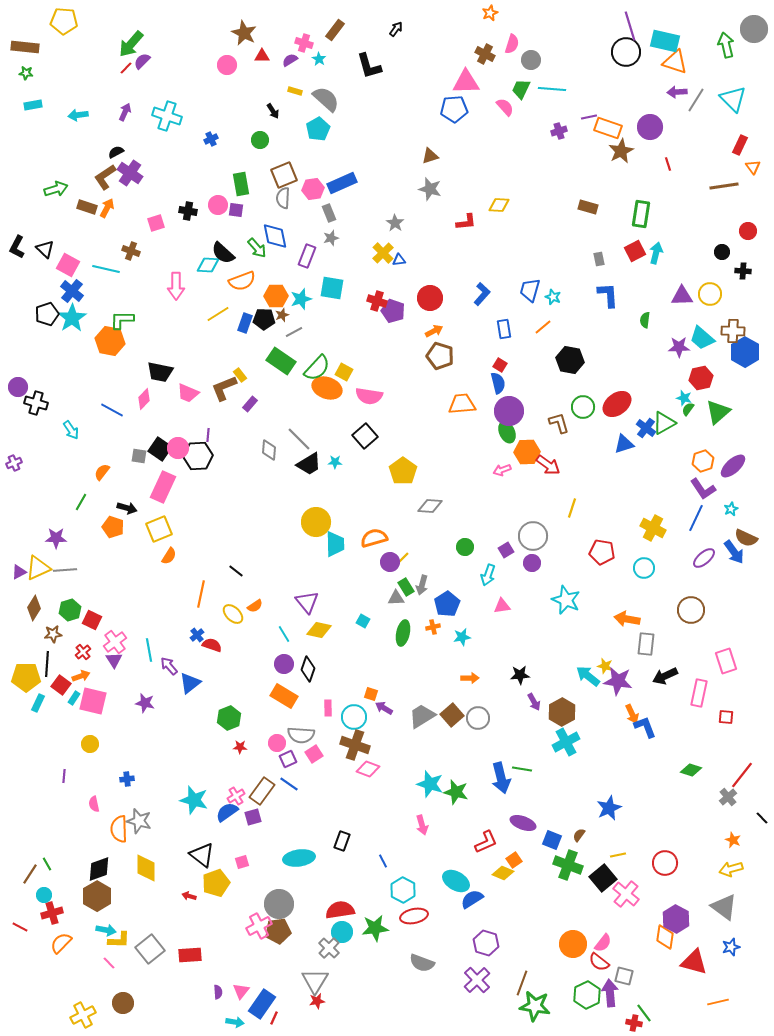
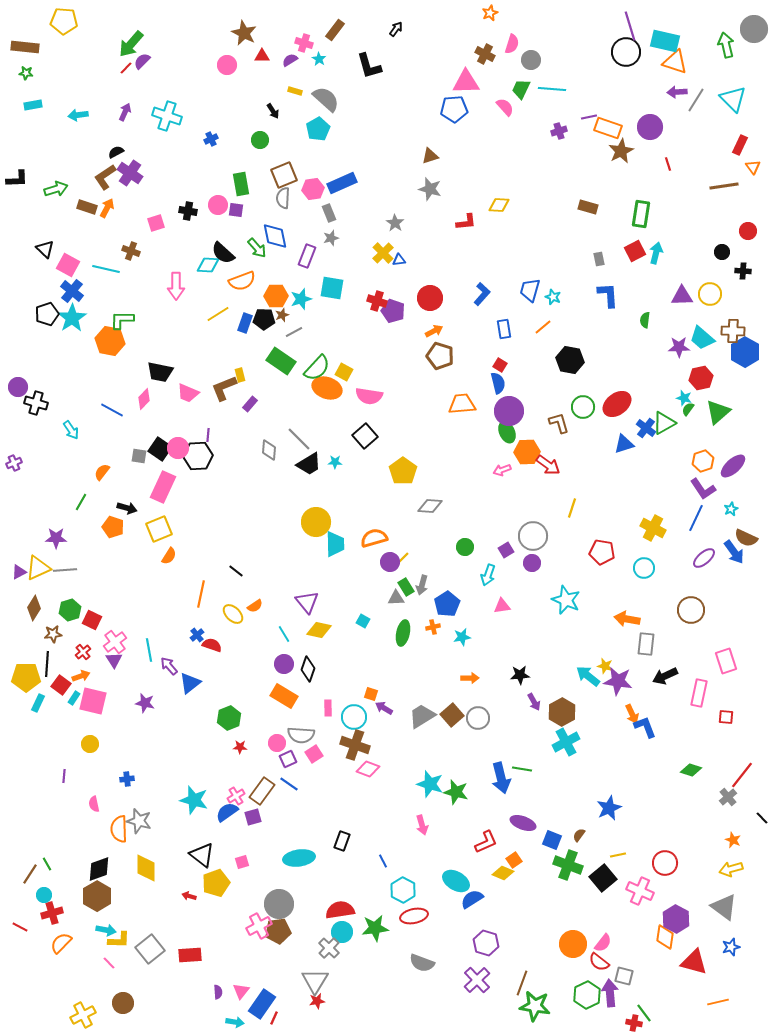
black L-shape at (17, 247): moved 68 px up; rotated 120 degrees counterclockwise
yellow rectangle at (240, 375): rotated 24 degrees clockwise
pink cross at (626, 894): moved 14 px right, 3 px up; rotated 16 degrees counterclockwise
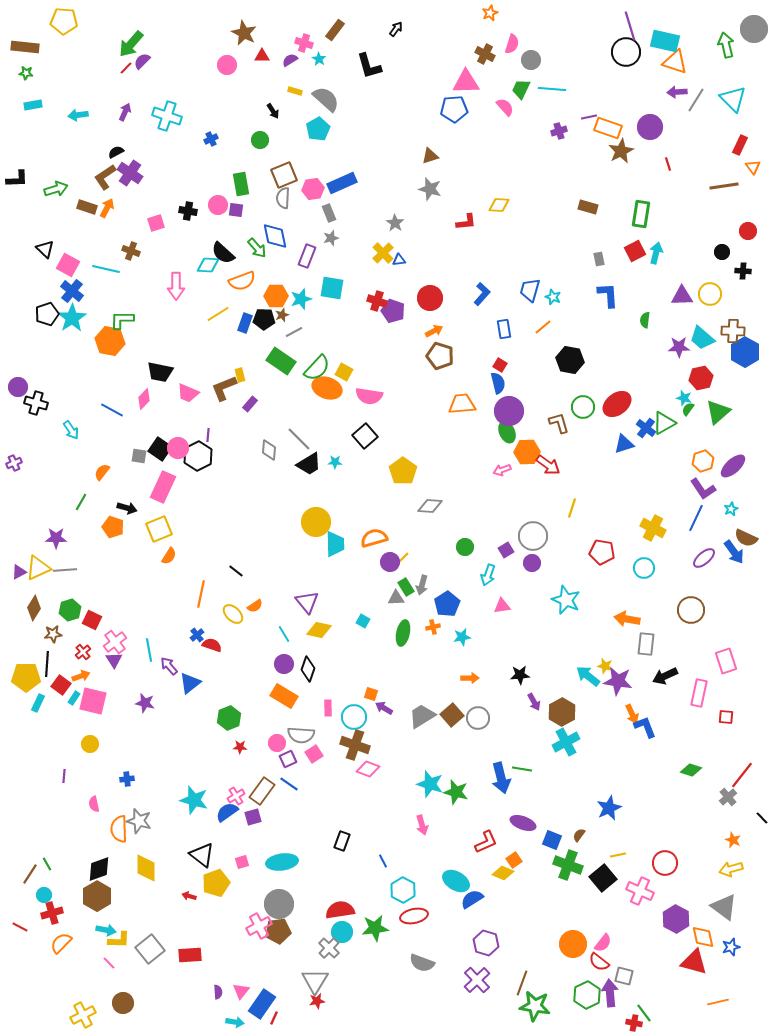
black hexagon at (198, 456): rotated 24 degrees counterclockwise
cyan ellipse at (299, 858): moved 17 px left, 4 px down
orange diamond at (665, 937): moved 38 px right; rotated 20 degrees counterclockwise
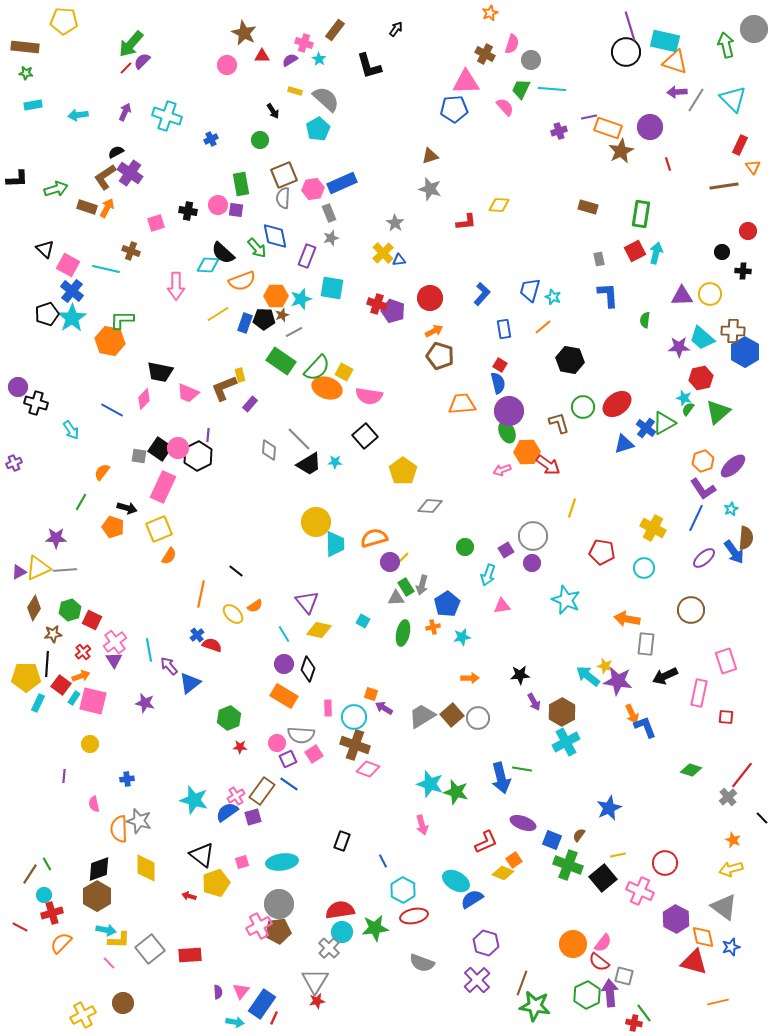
red cross at (377, 301): moved 3 px down
brown semicircle at (746, 538): rotated 110 degrees counterclockwise
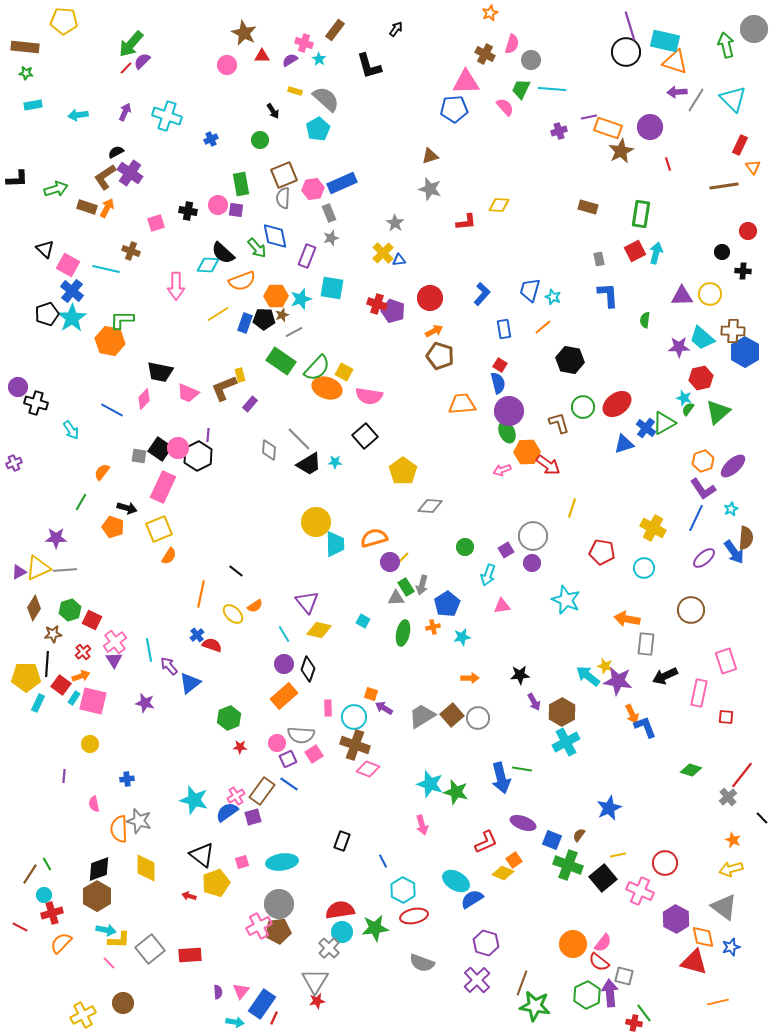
orange rectangle at (284, 696): rotated 72 degrees counterclockwise
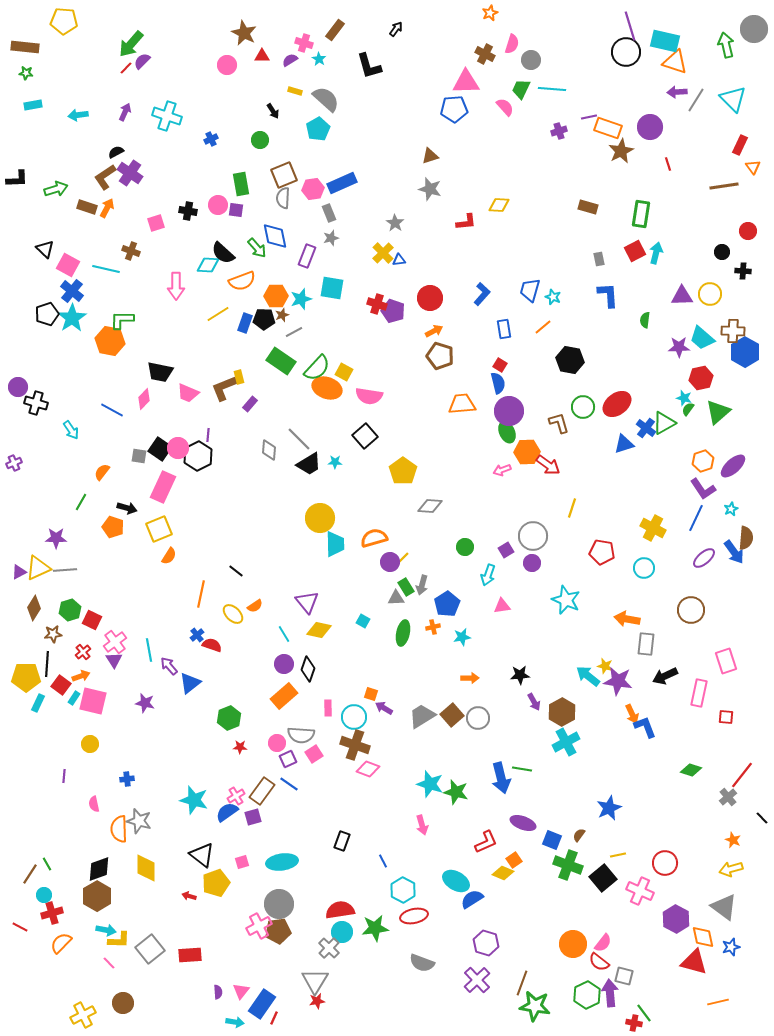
yellow rectangle at (240, 375): moved 1 px left, 2 px down
yellow circle at (316, 522): moved 4 px right, 4 px up
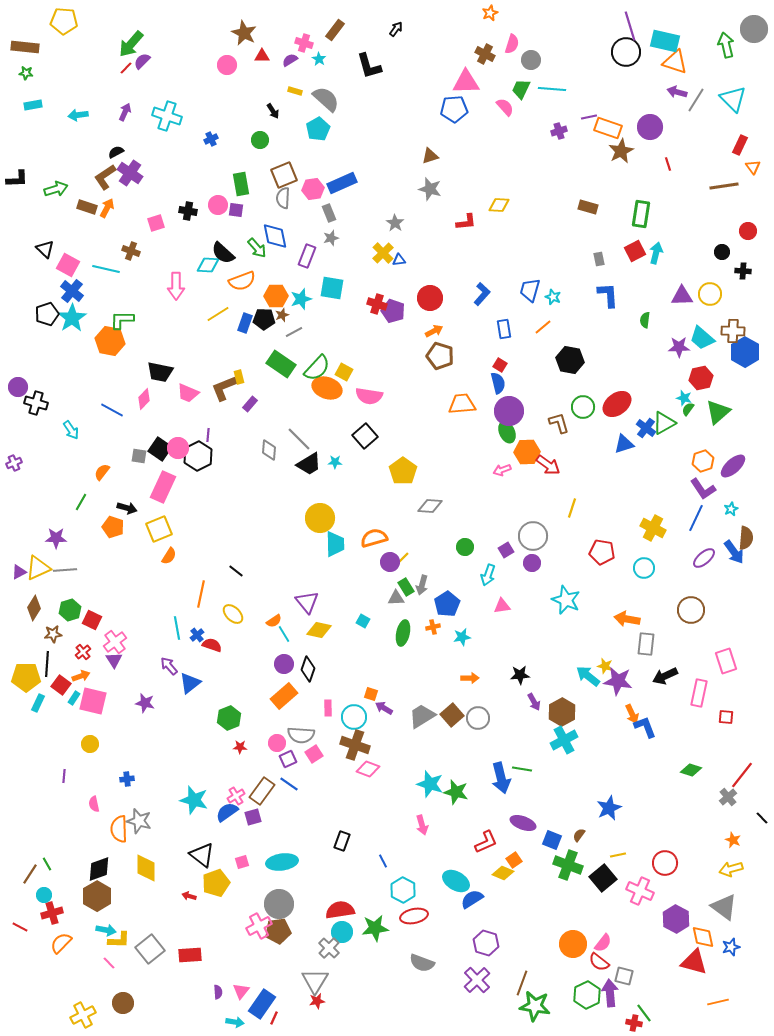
purple arrow at (677, 92): rotated 18 degrees clockwise
green rectangle at (281, 361): moved 3 px down
orange semicircle at (255, 606): moved 19 px right, 15 px down
cyan line at (149, 650): moved 28 px right, 22 px up
cyan cross at (566, 742): moved 2 px left, 2 px up
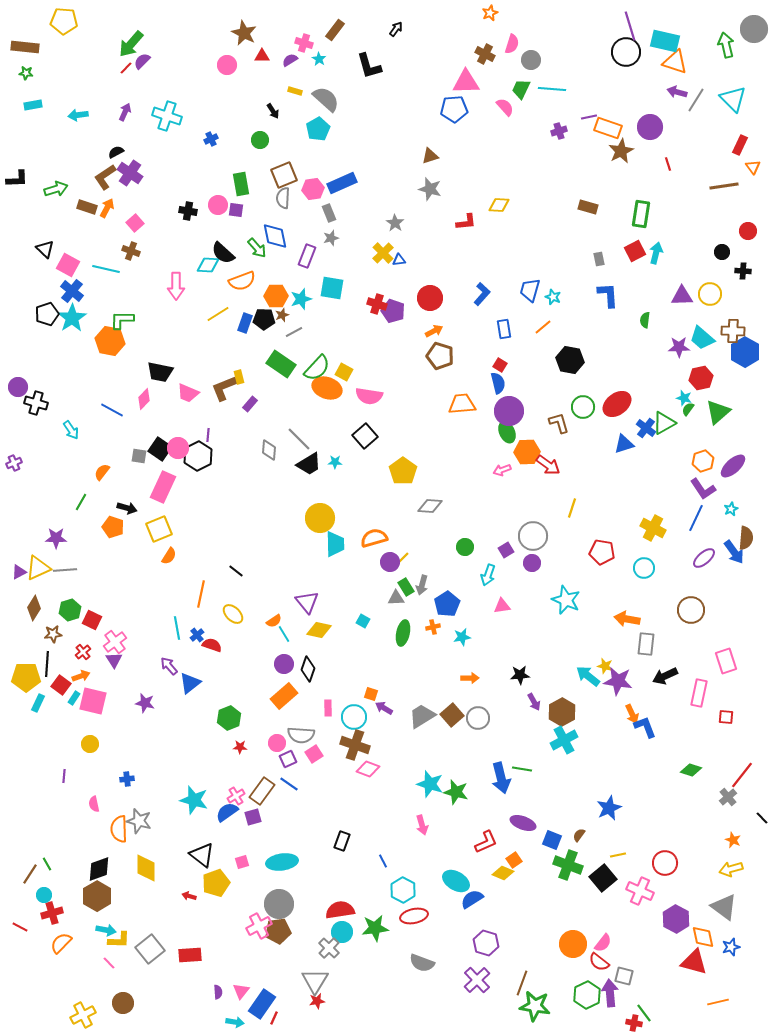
pink square at (156, 223): moved 21 px left; rotated 24 degrees counterclockwise
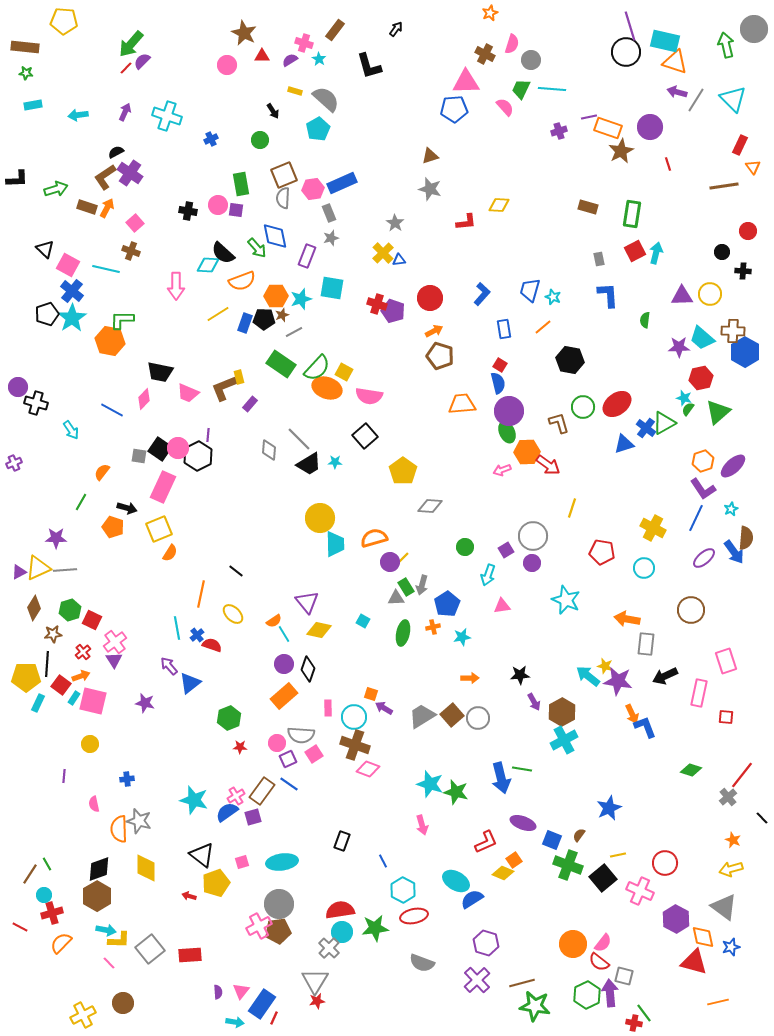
green rectangle at (641, 214): moved 9 px left
orange semicircle at (169, 556): moved 1 px right, 3 px up
brown line at (522, 983): rotated 55 degrees clockwise
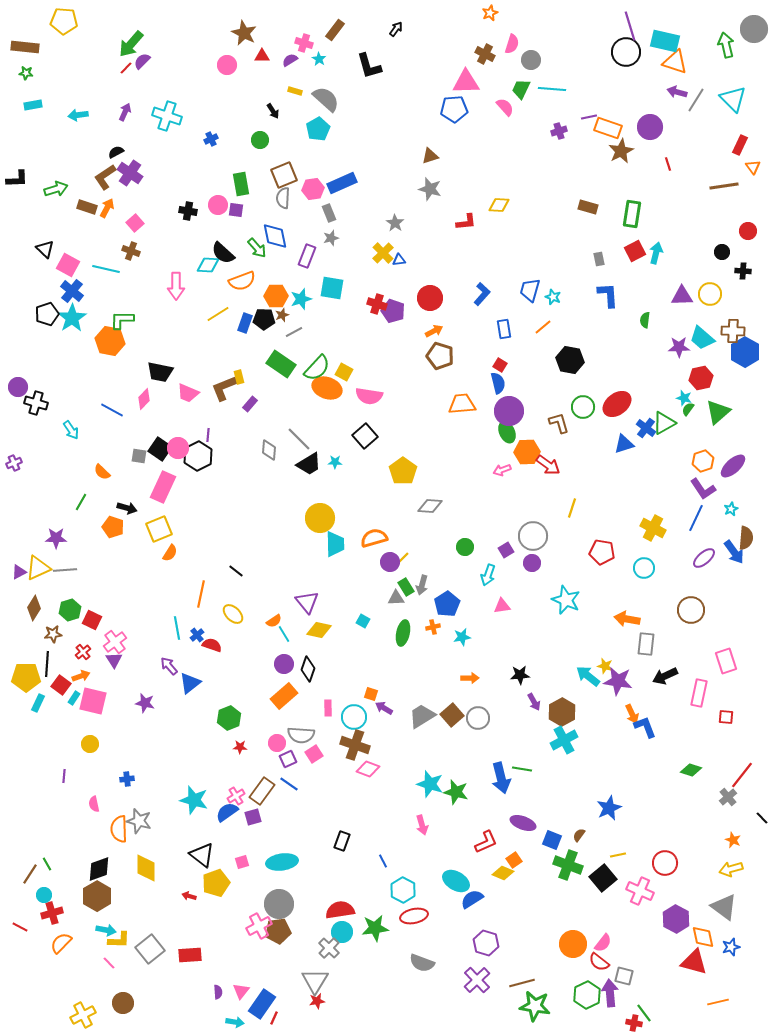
orange semicircle at (102, 472): rotated 84 degrees counterclockwise
